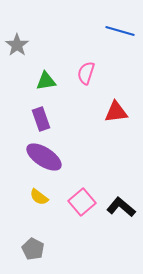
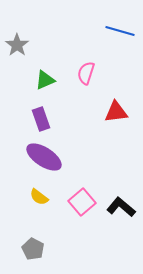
green triangle: moved 1 px left, 1 px up; rotated 15 degrees counterclockwise
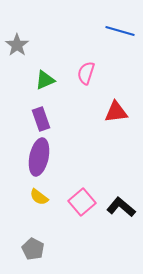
purple ellipse: moved 5 px left; rotated 69 degrees clockwise
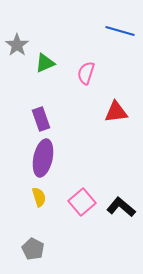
green triangle: moved 17 px up
purple ellipse: moved 4 px right, 1 px down
yellow semicircle: rotated 144 degrees counterclockwise
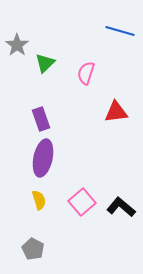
green triangle: rotated 20 degrees counterclockwise
yellow semicircle: moved 3 px down
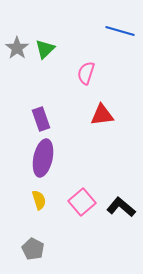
gray star: moved 3 px down
green triangle: moved 14 px up
red triangle: moved 14 px left, 3 px down
